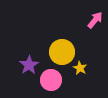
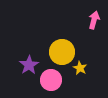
pink arrow: moved 1 px left; rotated 24 degrees counterclockwise
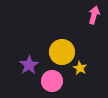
pink arrow: moved 5 px up
pink circle: moved 1 px right, 1 px down
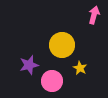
yellow circle: moved 7 px up
purple star: rotated 18 degrees clockwise
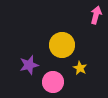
pink arrow: moved 2 px right
pink circle: moved 1 px right, 1 px down
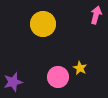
yellow circle: moved 19 px left, 21 px up
purple star: moved 16 px left, 17 px down
pink circle: moved 5 px right, 5 px up
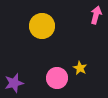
yellow circle: moved 1 px left, 2 px down
pink circle: moved 1 px left, 1 px down
purple star: moved 1 px right, 1 px down
